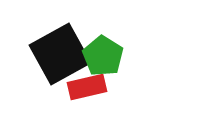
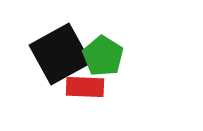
red rectangle: moved 2 px left; rotated 15 degrees clockwise
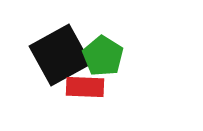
black square: moved 1 px down
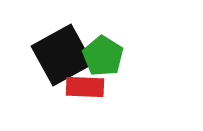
black square: moved 2 px right
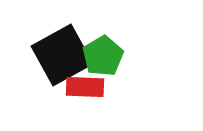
green pentagon: rotated 9 degrees clockwise
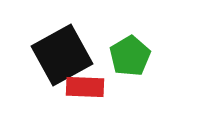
green pentagon: moved 27 px right
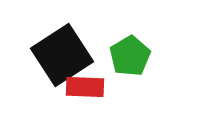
black square: rotated 4 degrees counterclockwise
